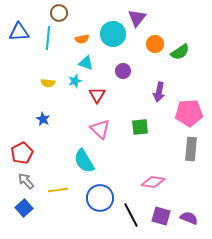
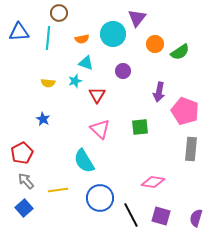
pink pentagon: moved 4 px left, 2 px up; rotated 24 degrees clockwise
purple semicircle: moved 7 px right; rotated 96 degrees counterclockwise
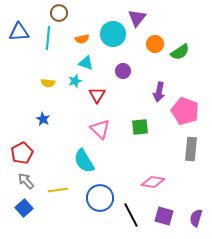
purple square: moved 3 px right
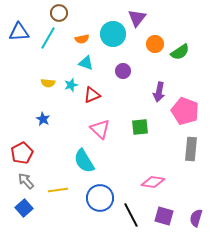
cyan line: rotated 25 degrees clockwise
cyan star: moved 4 px left, 4 px down
red triangle: moved 5 px left; rotated 36 degrees clockwise
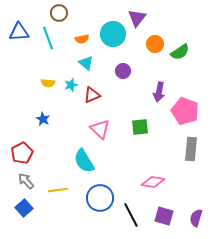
cyan line: rotated 50 degrees counterclockwise
cyan triangle: rotated 21 degrees clockwise
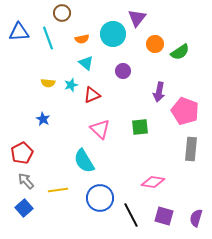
brown circle: moved 3 px right
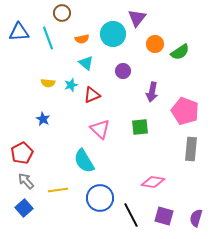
purple arrow: moved 7 px left
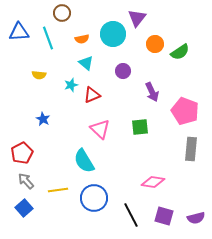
yellow semicircle: moved 9 px left, 8 px up
purple arrow: rotated 36 degrees counterclockwise
blue circle: moved 6 px left
purple semicircle: rotated 120 degrees counterclockwise
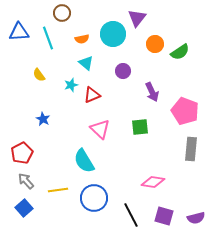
yellow semicircle: rotated 48 degrees clockwise
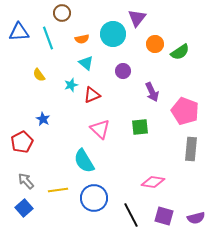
red pentagon: moved 11 px up
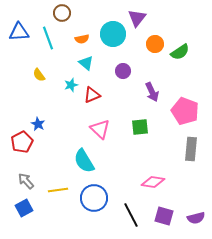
blue star: moved 5 px left, 5 px down
blue square: rotated 12 degrees clockwise
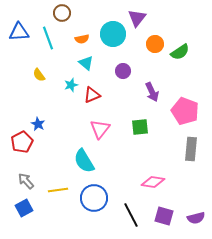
pink triangle: rotated 25 degrees clockwise
